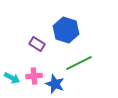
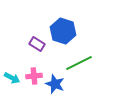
blue hexagon: moved 3 px left, 1 px down
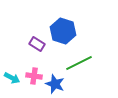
pink cross: rotated 14 degrees clockwise
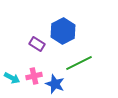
blue hexagon: rotated 15 degrees clockwise
pink cross: rotated 21 degrees counterclockwise
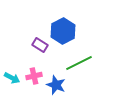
purple rectangle: moved 3 px right, 1 px down
blue star: moved 1 px right, 1 px down
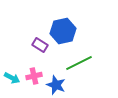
blue hexagon: rotated 15 degrees clockwise
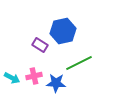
blue star: moved 2 px up; rotated 18 degrees counterclockwise
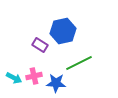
cyan arrow: moved 2 px right
